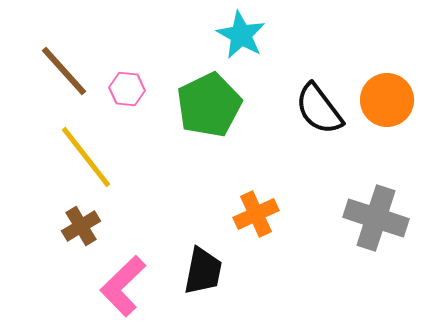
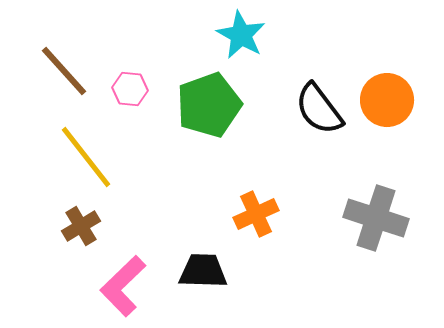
pink hexagon: moved 3 px right
green pentagon: rotated 6 degrees clockwise
black trapezoid: rotated 99 degrees counterclockwise
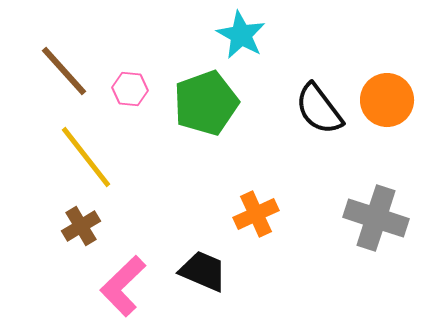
green pentagon: moved 3 px left, 2 px up
black trapezoid: rotated 21 degrees clockwise
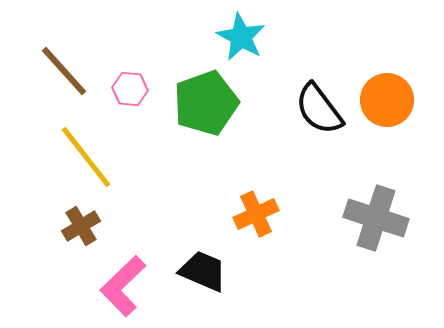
cyan star: moved 2 px down
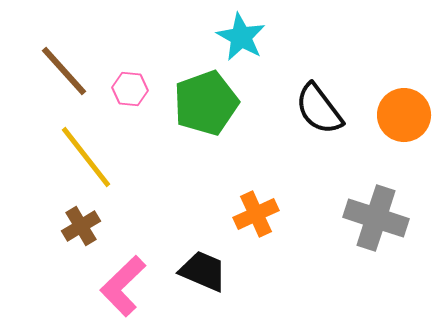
orange circle: moved 17 px right, 15 px down
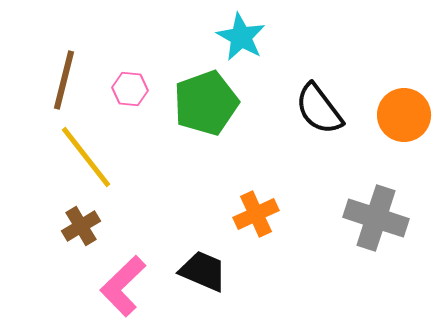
brown line: moved 9 px down; rotated 56 degrees clockwise
